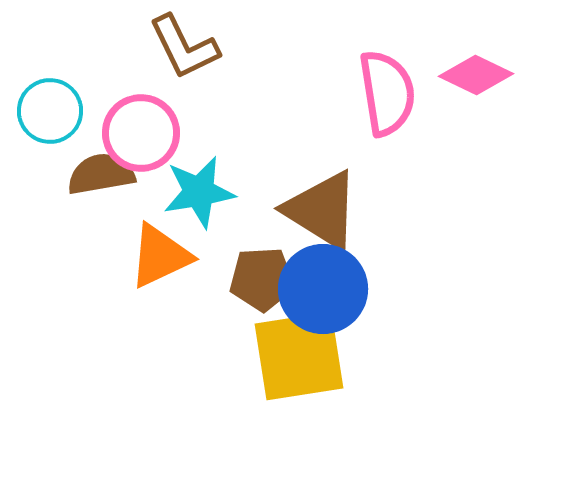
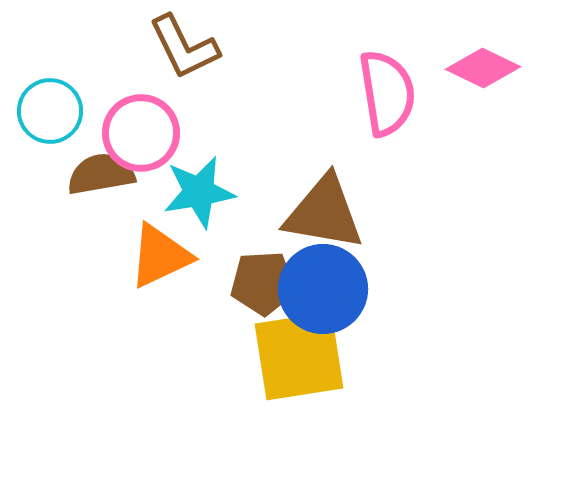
pink diamond: moved 7 px right, 7 px up
brown triangle: moved 2 px right, 3 px down; rotated 22 degrees counterclockwise
brown pentagon: moved 1 px right, 4 px down
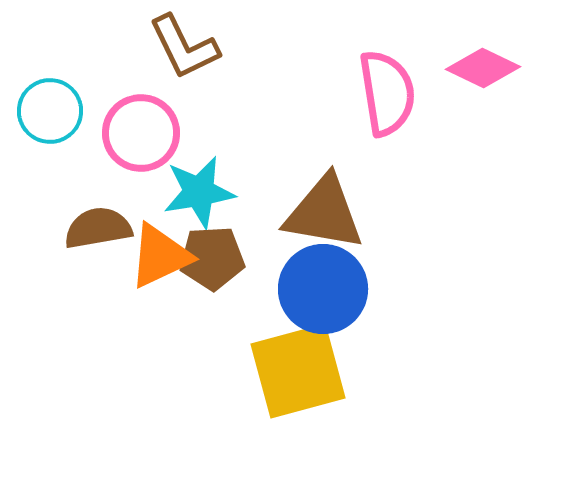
brown semicircle: moved 3 px left, 54 px down
brown pentagon: moved 51 px left, 25 px up
yellow square: moved 1 px left, 15 px down; rotated 6 degrees counterclockwise
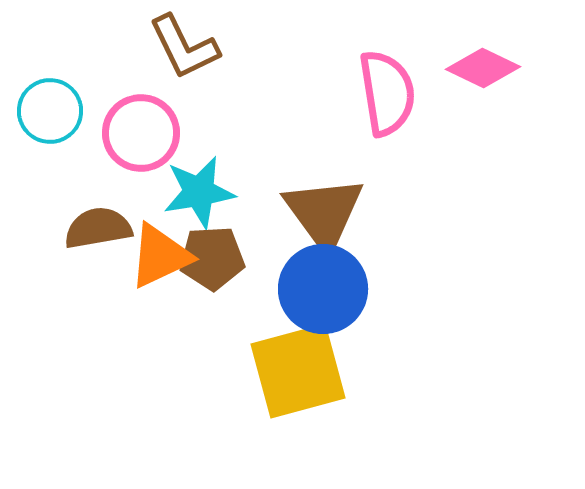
brown triangle: rotated 44 degrees clockwise
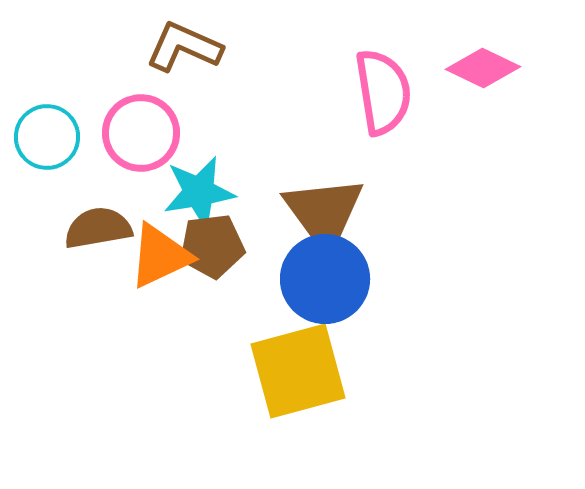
brown L-shape: rotated 140 degrees clockwise
pink semicircle: moved 4 px left, 1 px up
cyan circle: moved 3 px left, 26 px down
brown pentagon: moved 12 px up; rotated 4 degrees counterclockwise
blue circle: moved 2 px right, 10 px up
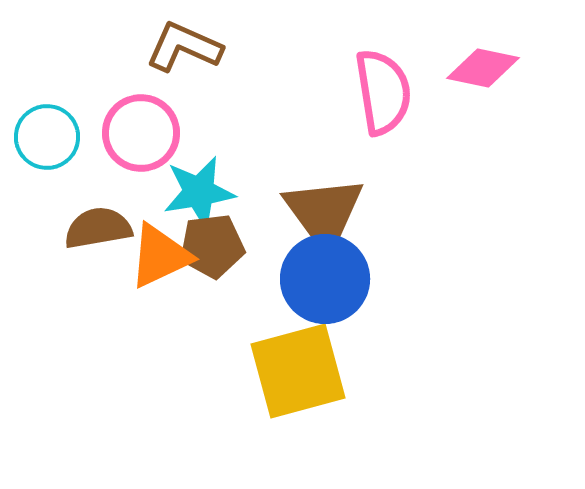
pink diamond: rotated 14 degrees counterclockwise
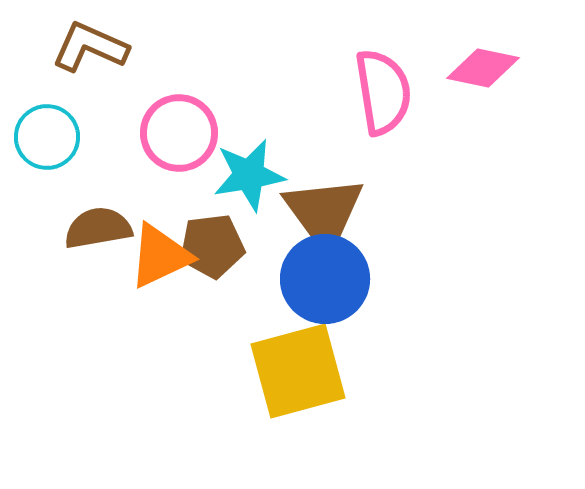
brown L-shape: moved 94 px left
pink circle: moved 38 px right
cyan star: moved 50 px right, 17 px up
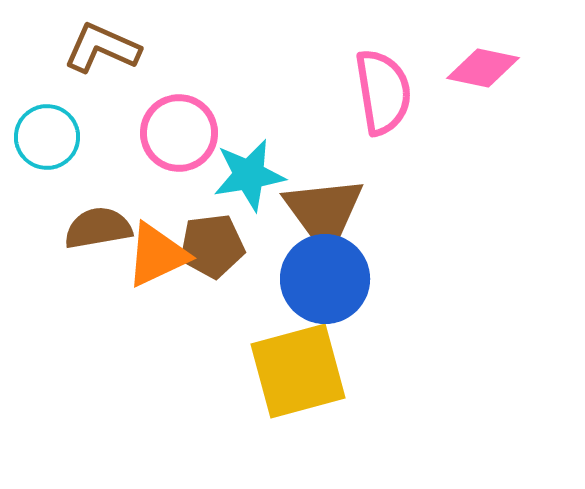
brown L-shape: moved 12 px right, 1 px down
orange triangle: moved 3 px left, 1 px up
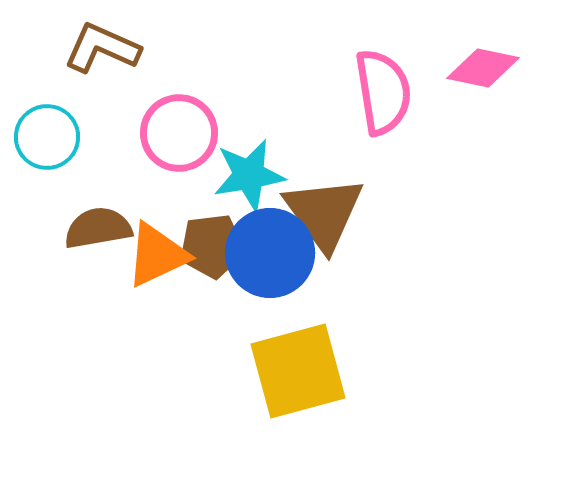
blue circle: moved 55 px left, 26 px up
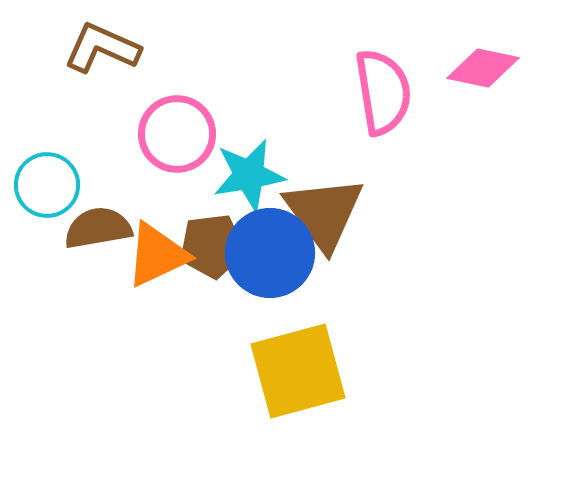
pink circle: moved 2 px left, 1 px down
cyan circle: moved 48 px down
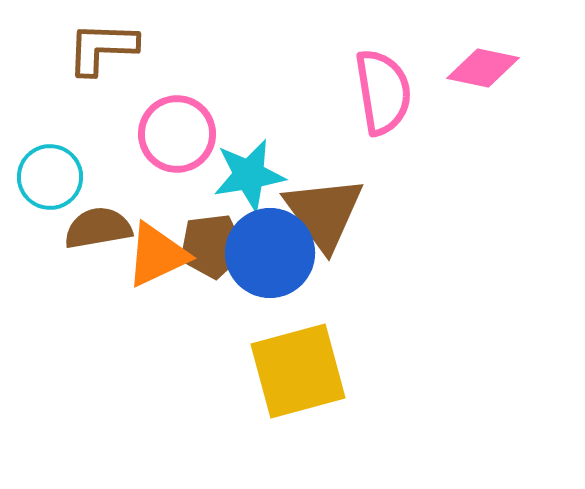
brown L-shape: rotated 22 degrees counterclockwise
cyan circle: moved 3 px right, 8 px up
